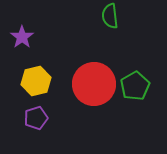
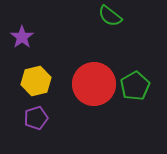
green semicircle: rotated 45 degrees counterclockwise
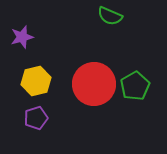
green semicircle: rotated 15 degrees counterclockwise
purple star: rotated 20 degrees clockwise
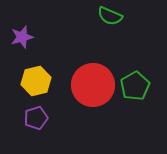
red circle: moved 1 px left, 1 px down
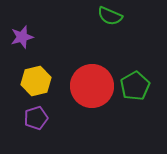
red circle: moved 1 px left, 1 px down
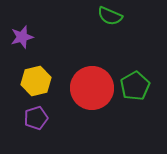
red circle: moved 2 px down
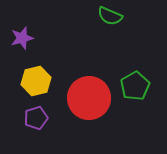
purple star: moved 1 px down
red circle: moved 3 px left, 10 px down
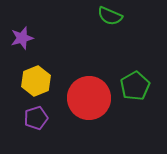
yellow hexagon: rotated 8 degrees counterclockwise
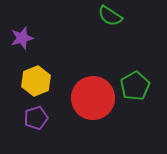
green semicircle: rotated 10 degrees clockwise
red circle: moved 4 px right
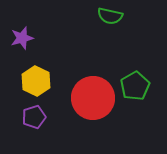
green semicircle: rotated 20 degrees counterclockwise
yellow hexagon: rotated 12 degrees counterclockwise
purple pentagon: moved 2 px left, 1 px up
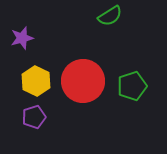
green semicircle: rotated 45 degrees counterclockwise
green pentagon: moved 3 px left; rotated 12 degrees clockwise
red circle: moved 10 px left, 17 px up
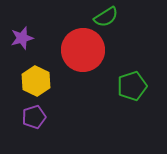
green semicircle: moved 4 px left, 1 px down
red circle: moved 31 px up
